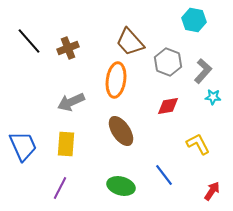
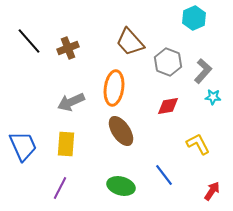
cyan hexagon: moved 2 px up; rotated 25 degrees clockwise
orange ellipse: moved 2 px left, 8 px down
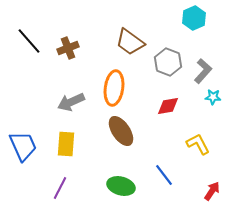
brown trapezoid: rotated 12 degrees counterclockwise
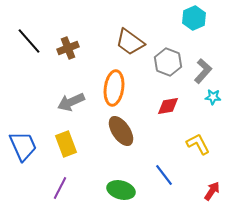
yellow rectangle: rotated 25 degrees counterclockwise
green ellipse: moved 4 px down
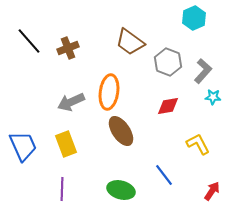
orange ellipse: moved 5 px left, 4 px down
purple line: moved 2 px right, 1 px down; rotated 25 degrees counterclockwise
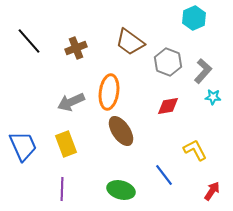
brown cross: moved 8 px right
yellow L-shape: moved 3 px left, 6 px down
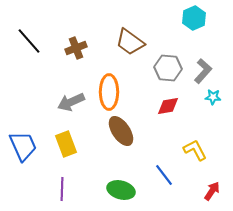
gray hexagon: moved 6 px down; rotated 16 degrees counterclockwise
orange ellipse: rotated 8 degrees counterclockwise
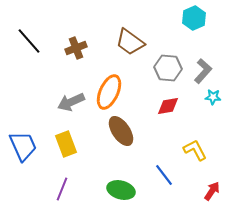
orange ellipse: rotated 24 degrees clockwise
purple line: rotated 20 degrees clockwise
